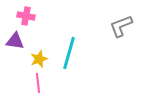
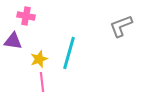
purple triangle: moved 2 px left
pink line: moved 4 px right, 1 px up
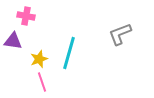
gray L-shape: moved 1 px left, 8 px down
pink line: rotated 12 degrees counterclockwise
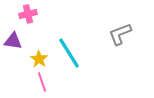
pink cross: moved 2 px right, 2 px up; rotated 24 degrees counterclockwise
cyan line: rotated 48 degrees counterclockwise
yellow star: rotated 18 degrees counterclockwise
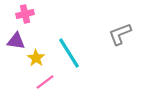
pink cross: moved 3 px left
purple triangle: moved 3 px right
yellow star: moved 3 px left, 1 px up
pink line: moved 3 px right; rotated 72 degrees clockwise
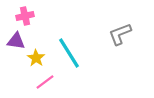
pink cross: moved 2 px down
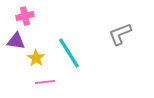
pink line: rotated 30 degrees clockwise
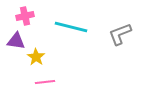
cyan line: moved 2 px right, 26 px up; rotated 44 degrees counterclockwise
yellow star: moved 1 px up
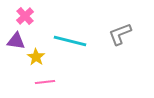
pink cross: rotated 30 degrees counterclockwise
cyan line: moved 1 px left, 14 px down
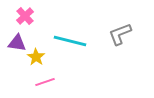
purple triangle: moved 1 px right, 2 px down
pink line: rotated 12 degrees counterclockwise
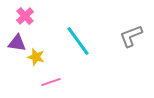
gray L-shape: moved 11 px right, 2 px down
cyan line: moved 8 px right; rotated 40 degrees clockwise
yellow star: rotated 18 degrees counterclockwise
pink line: moved 6 px right
